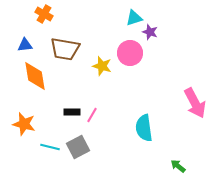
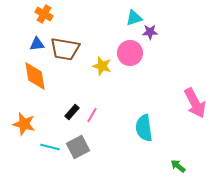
purple star: rotated 21 degrees counterclockwise
blue triangle: moved 12 px right, 1 px up
black rectangle: rotated 49 degrees counterclockwise
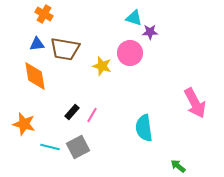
cyan triangle: rotated 36 degrees clockwise
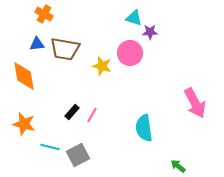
orange diamond: moved 11 px left
gray square: moved 8 px down
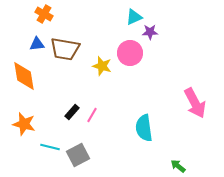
cyan triangle: moved 1 px up; rotated 42 degrees counterclockwise
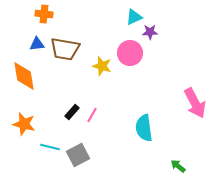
orange cross: rotated 24 degrees counterclockwise
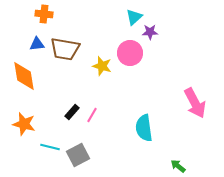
cyan triangle: rotated 18 degrees counterclockwise
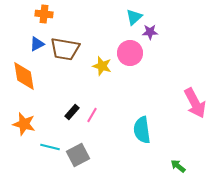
blue triangle: rotated 21 degrees counterclockwise
cyan semicircle: moved 2 px left, 2 px down
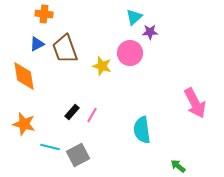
brown trapezoid: rotated 60 degrees clockwise
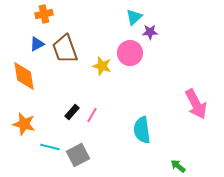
orange cross: rotated 18 degrees counterclockwise
pink arrow: moved 1 px right, 1 px down
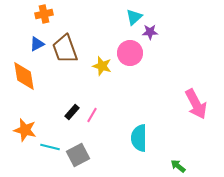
orange star: moved 1 px right, 6 px down
cyan semicircle: moved 3 px left, 8 px down; rotated 8 degrees clockwise
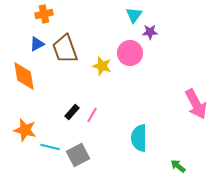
cyan triangle: moved 2 px up; rotated 12 degrees counterclockwise
